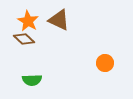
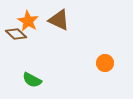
brown diamond: moved 8 px left, 5 px up
green semicircle: rotated 30 degrees clockwise
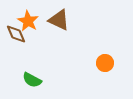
brown diamond: rotated 25 degrees clockwise
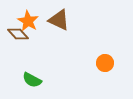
brown diamond: moved 2 px right; rotated 20 degrees counterclockwise
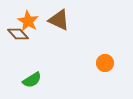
green semicircle: rotated 60 degrees counterclockwise
